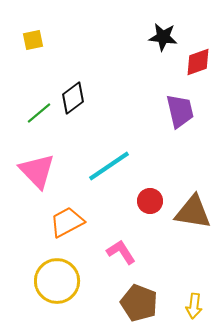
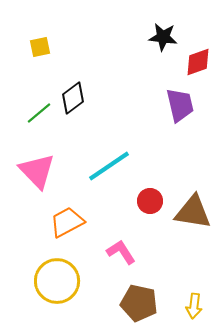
yellow square: moved 7 px right, 7 px down
purple trapezoid: moved 6 px up
brown pentagon: rotated 9 degrees counterclockwise
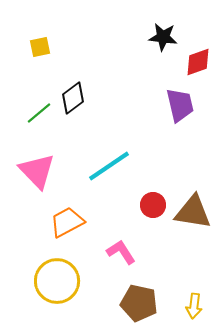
red circle: moved 3 px right, 4 px down
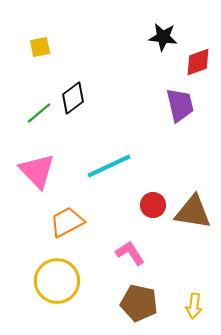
cyan line: rotated 9 degrees clockwise
pink L-shape: moved 9 px right, 1 px down
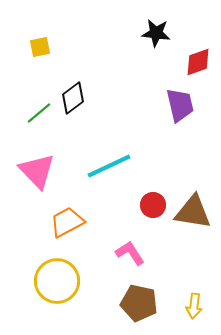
black star: moved 7 px left, 4 px up
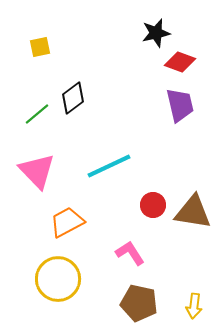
black star: rotated 20 degrees counterclockwise
red diamond: moved 18 px left; rotated 40 degrees clockwise
green line: moved 2 px left, 1 px down
yellow circle: moved 1 px right, 2 px up
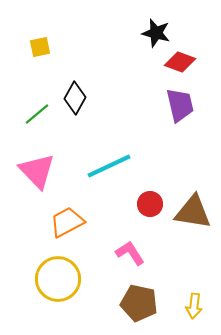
black star: rotated 28 degrees clockwise
black diamond: moved 2 px right; rotated 24 degrees counterclockwise
red circle: moved 3 px left, 1 px up
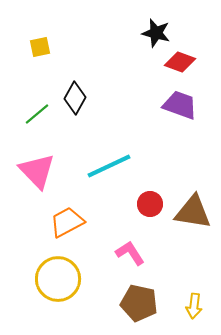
purple trapezoid: rotated 57 degrees counterclockwise
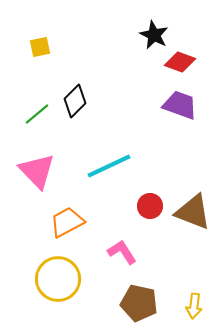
black star: moved 2 px left, 2 px down; rotated 12 degrees clockwise
black diamond: moved 3 px down; rotated 16 degrees clockwise
red circle: moved 2 px down
brown triangle: rotated 12 degrees clockwise
pink L-shape: moved 8 px left, 1 px up
